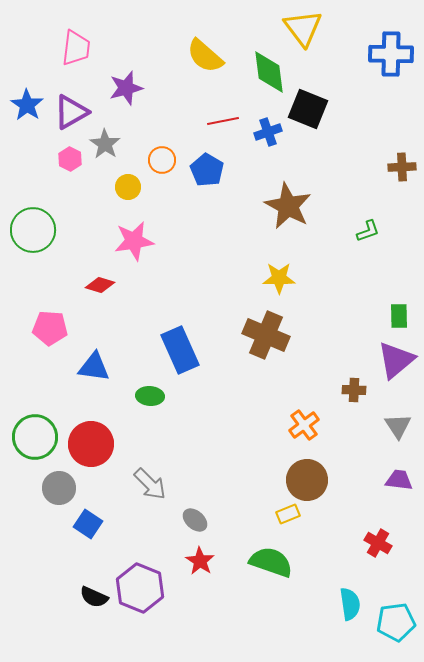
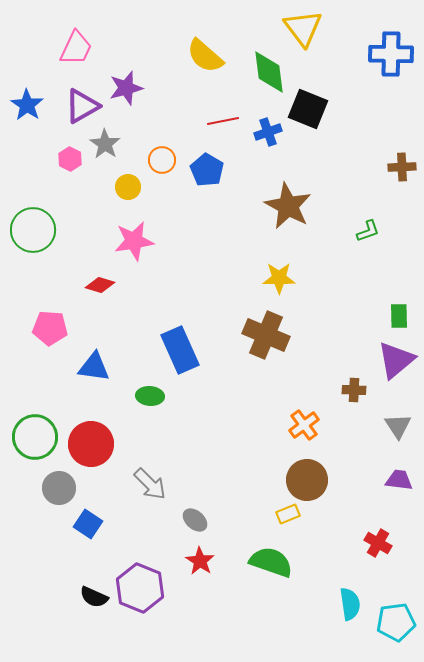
pink trapezoid at (76, 48): rotated 18 degrees clockwise
purple triangle at (71, 112): moved 11 px right, 6 px up
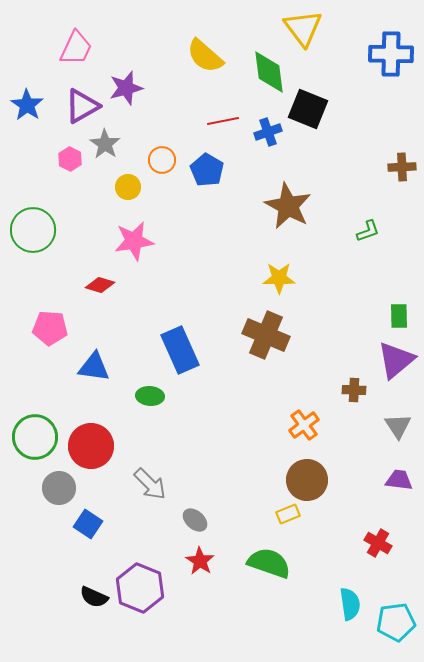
red circle at (91, 444): moved 2 px down
green semicircle at (271, 562): moved 2 px left, 1 px down
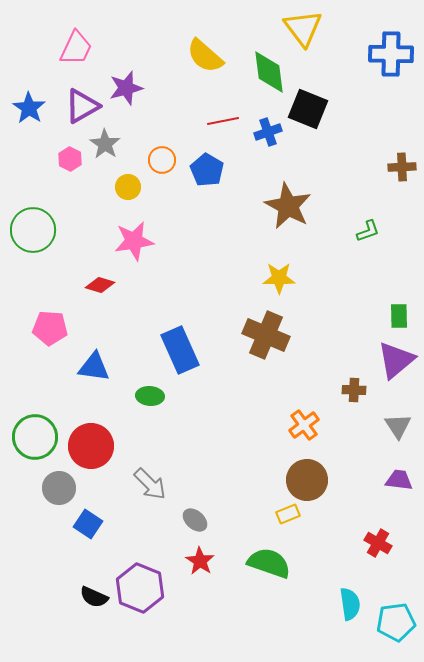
blue star at (27, 105): moved 2 px right, 3 px down
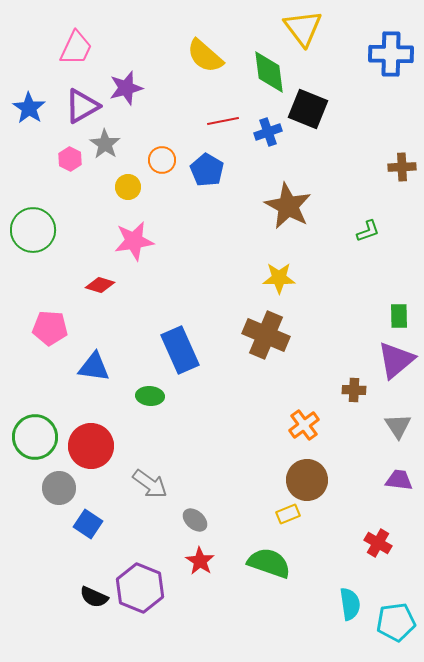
gray arrow at (150, 484): rotated 9 degrees counterclockwise
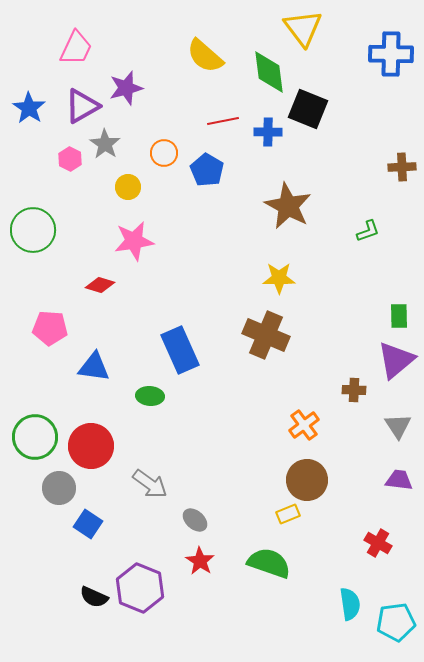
blue cross at (268, 132): rotated 20 degrees clockwise
orange circle at (162, 160): moved 2 px right, 7 px up
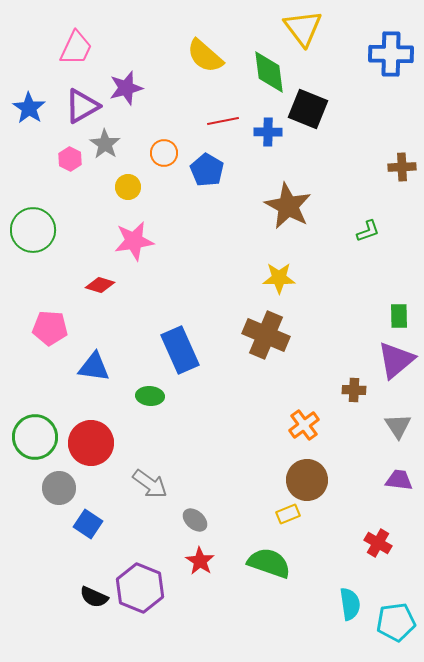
red circle at (91, 446): moved 3 px up
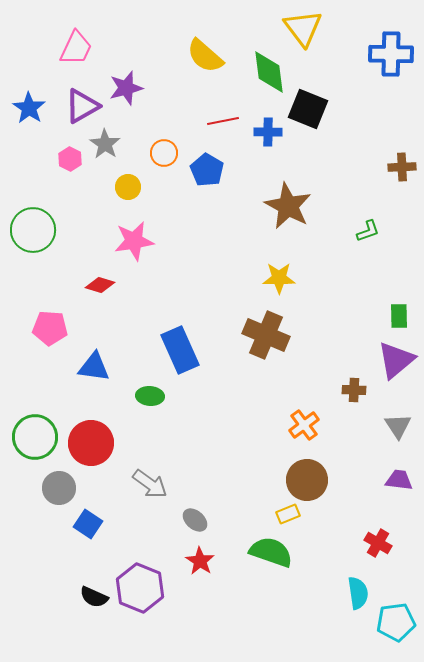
green semicircle at (269, 563): moved 2 px right, 11 px up
cyan semicircle at (350, 604): moved 8 px right, 11 px up
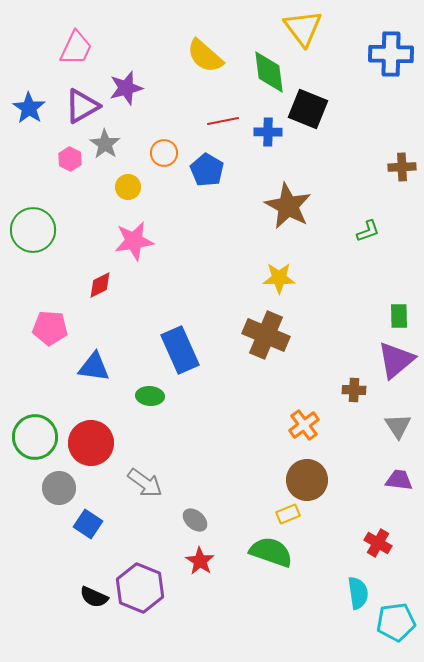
red diamond at (100, 285): rotated 44 degrees counterclockwise
gray arrow at (150, 484): moved 5 px left, 1 px up
